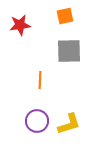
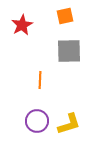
red star: moved 2 px right; rotated 20 degrees counterclockwise
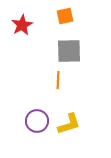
orange line: moved 18 px right
